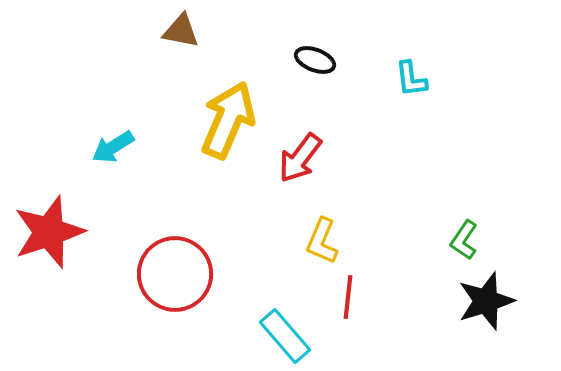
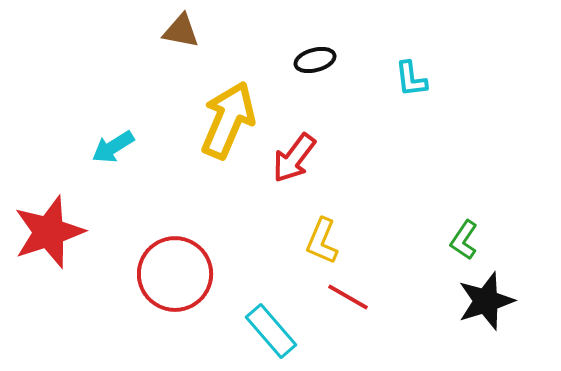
black ellipse: rotated 36 degrees counterclockwise
red arrow: moved 6 px left
red line: rotated 66 degrees counterclockwise
cyan rectangle: moved 14 px left, 5 px up
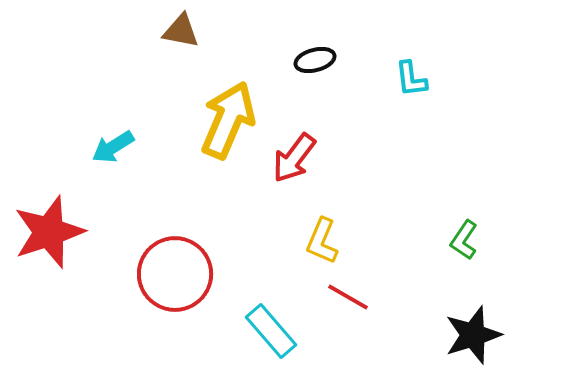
black star: moved 13 px left, 34 px down
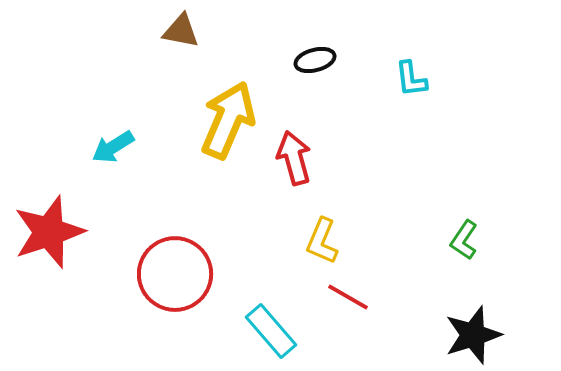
red arrow: rotated 128 degrees clockwise
